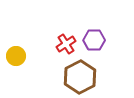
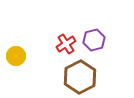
purple hexagon: rotated 15 degrees counterclockwise
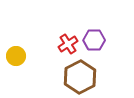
purple hexagon: rotated 15 degrees clockwise
red cross: moved 2 px right
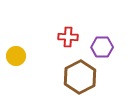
purple hexagon: moved 8 px right, 7 px down
red cross: moved 7 px up; rotated 36 degrees clockwise
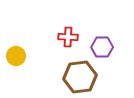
brown hexagon: rotated 20 degrees clockwise
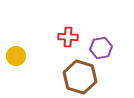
purple hexagon: moved 1 px left, 1 px down; rotated 10 degrees counterclockwise
brown hexagon: rotated 24 degrees clockwise
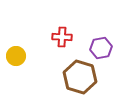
red cross: moved 6 px left
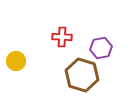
yellow circle: moved 5 px down
brown hexagon: moved 2 px right, 2 px up
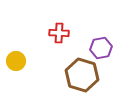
red cross: moved 3 px left, 4 px up
